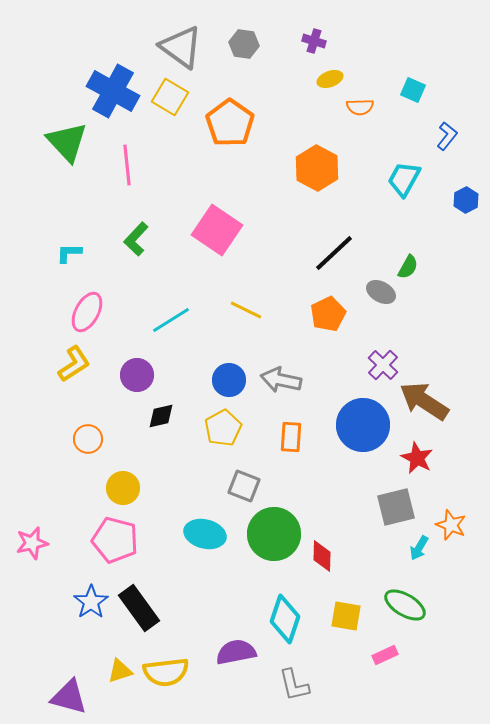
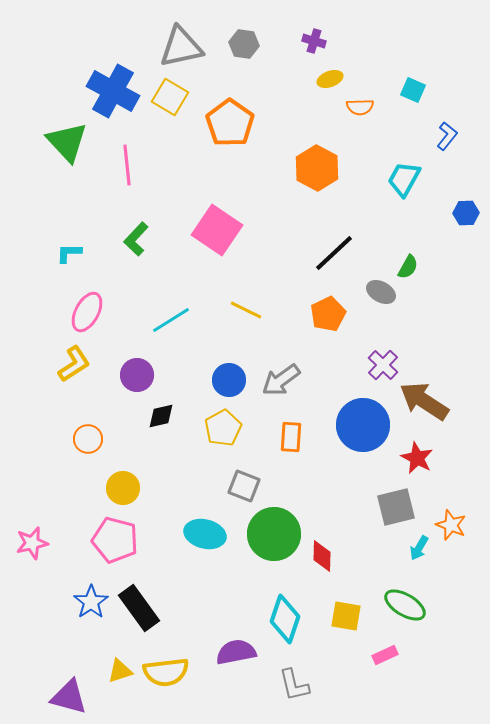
gray triangle at (181, 47): rotated 48 degrees counterclockwise
blue hexagon at (466, 200): moved 13 px down; rotated 25 degrees clockwise
gray arrow at (281, 380): rotated 48 degrees counterclockwise
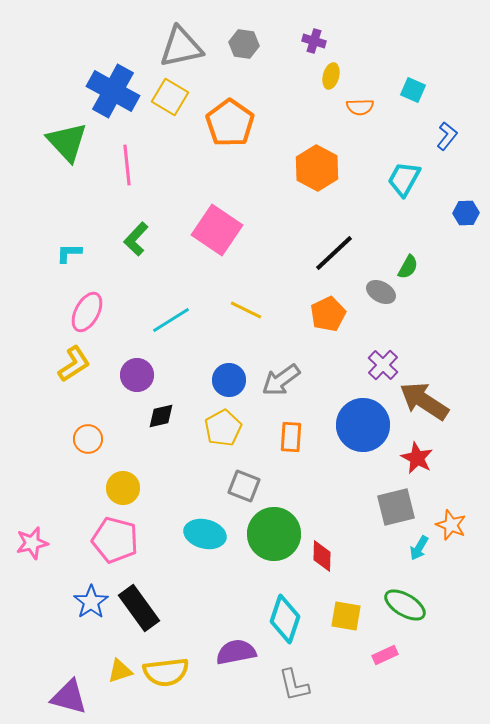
yellow ellipse at (330, 79): moved 1 px right, 3 px up; rotated 55 degrees counterclockwise
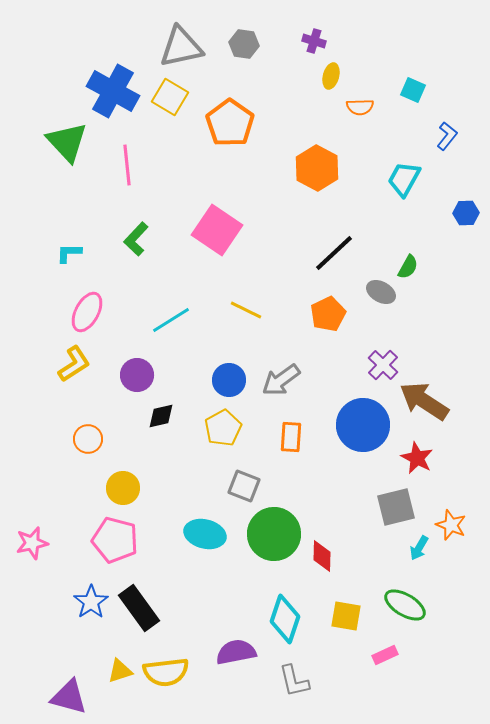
gray L-shape at (294, 685): moved 4 px up
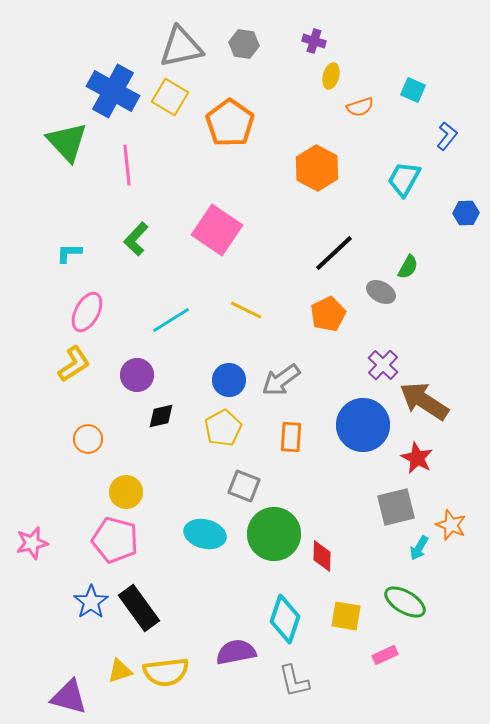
orange semicircle at (360, 107): rotated 16 degrees counterclockwise
yellow circle at (123, 488): moved 3 px right, 4 px down
green ellipse at (405, 605): moved 3 px up
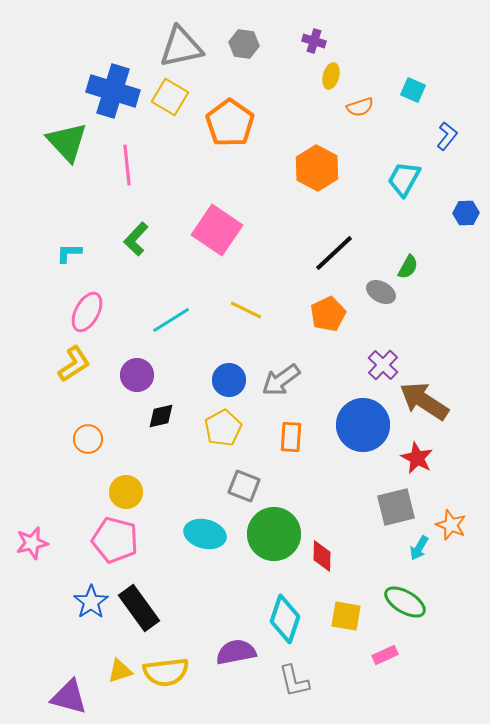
blue cross at (113, 91): rotated 12 degrees counterclockwise
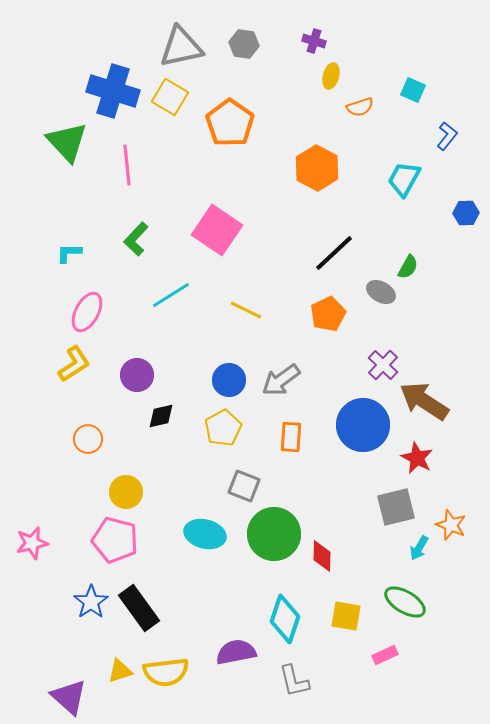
cyan line at (171, 320): moved 25 px up
purple triangle at (69, 697): rotated 27 degrees clockwise
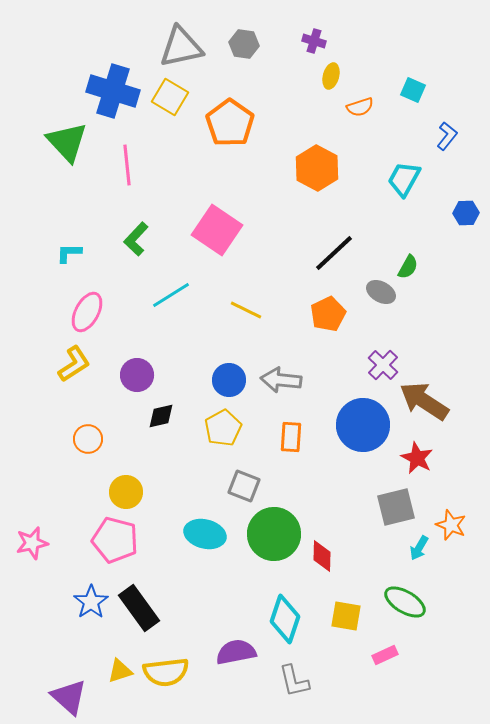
gray arrow at (281, 380): rotated 42 degrees clockwise
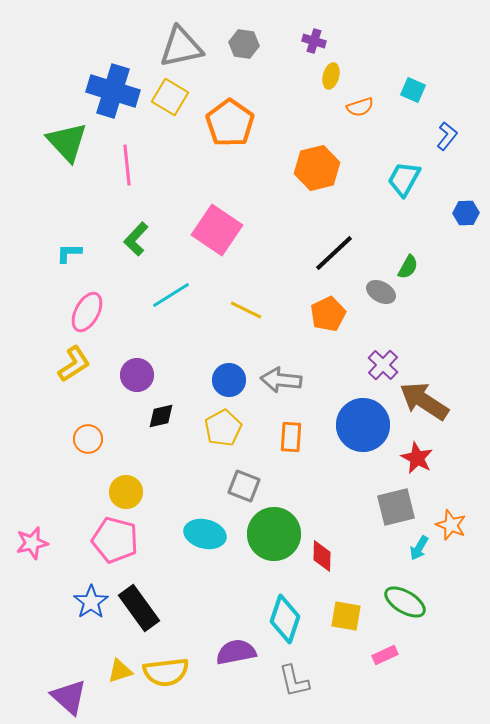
orange hexagon at (317, 168): rotated 18 degrees clockwise
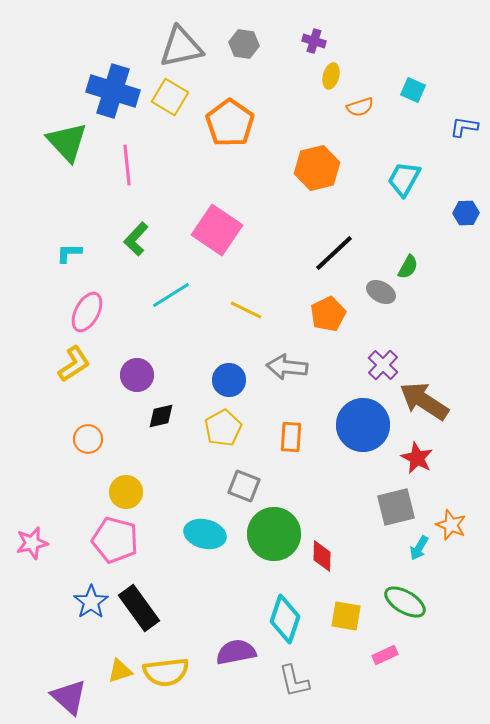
blue L-shape at (447, 136): moved 17 px right, 9 px up; rotated 120 degrees counterclockwise
gray arrow at (281, 380): moved 6 px right, 13 px up
